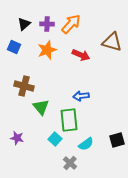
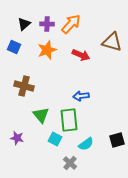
green triangle: moved 8 px down
cyan square: rotated 16 degrees counterclockwise
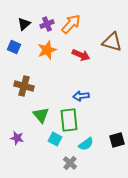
purple cross: rotated 24 degrees counterclockwise
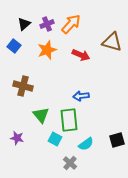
blue square: moved 1 px up; rotated 16 degrees clockwise
brown cross: moved 1 px left
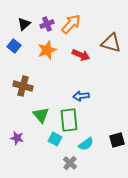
brown triangle: moved 1 px left, 1 px down
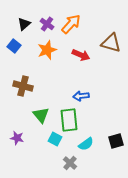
purple cross: rotated 32 degrees counterclockwise
black square: moved 1 px left, 1 px down
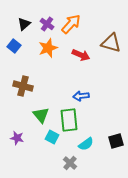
orange star: moved 1 px right, 2 px up
cyan square: moved 3 px left, 2 px up
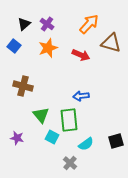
orange arrow: moved 18 px right
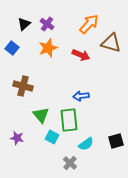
blue square: moved 2 px left, 2 px down
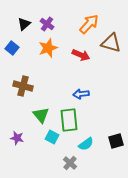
blue arrow: moved 2 px up
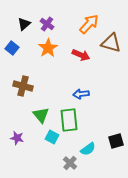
orange star: rotated 12 degrees counterclockwise
cyan semicircle: moved 2 px right, 5 px down
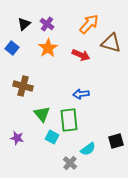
green triangle: moved 1 px right, 1 px up
